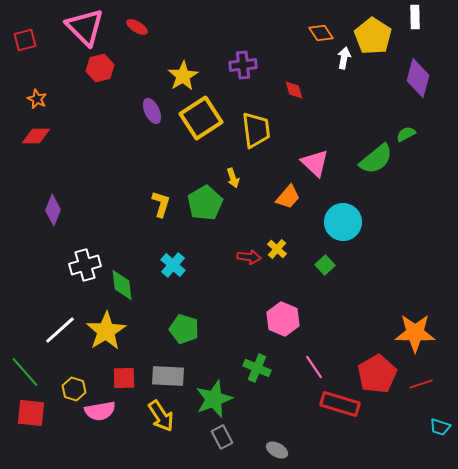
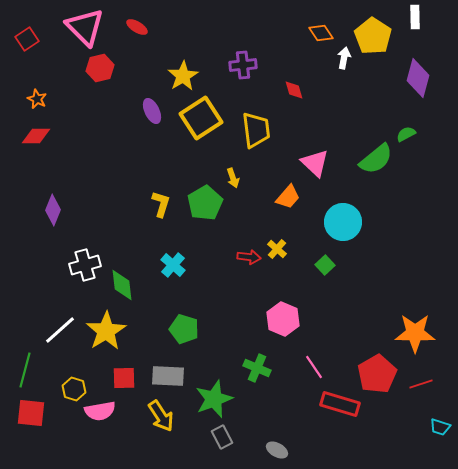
red square at (25, 40): moved 2 px right, 1 px up; rotated 20 degrees counterclockwise
green line at (25, 372): moved 2 px up; rotated 56 degrees clockwise
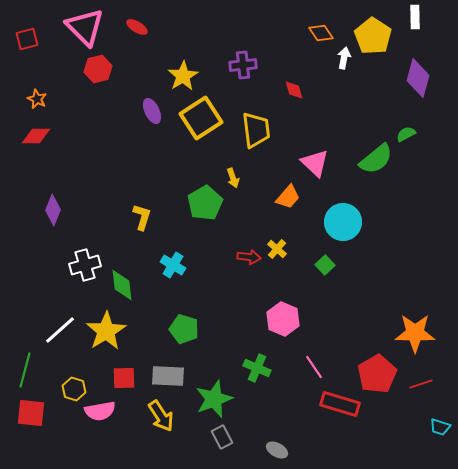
red square at (27, 39): rotated 20 degrees clockwise
red hexagon at (100, 68): moved 2 px left, 1 px down
yellow L-shape at (161, 204): moved 19 px left, 13 px down
cyan cross at (173, 265): rotated 10 degrees counterclockwise
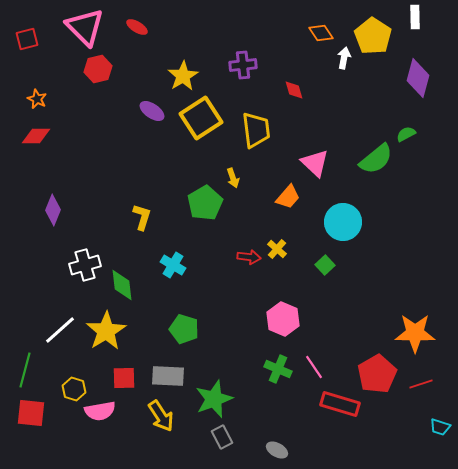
purple ellipse at (152, 111): rotated 30 degrees counterclockwise
green cross at (257, 368): moved 21 px right, 1 px down
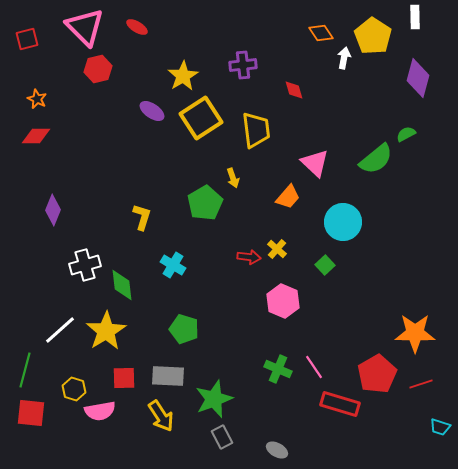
pink hexagon at (283, 319): moved 18 px up
